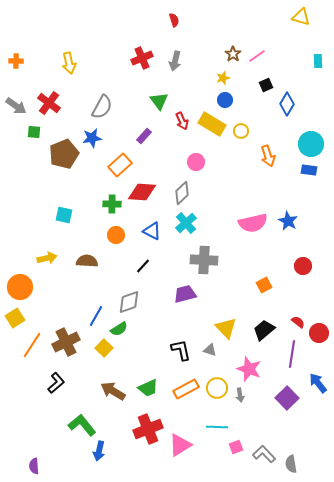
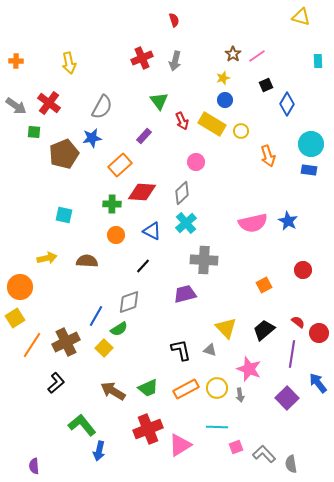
red circle at (303, 266): moved 4 px down
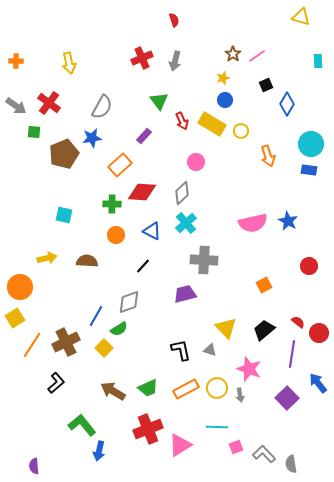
red circle at (303, 270): moved 6 px right, 4 px up
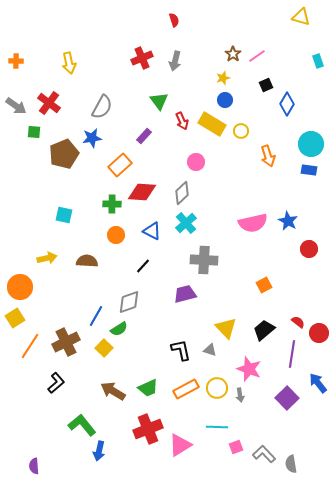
cyan rectangle at (318, 61): rotated 16 degrees counterclockwise
red circle at (309, 266): moved 17 px up
orange line at (32, 345): moved 2 px left, 1 px down
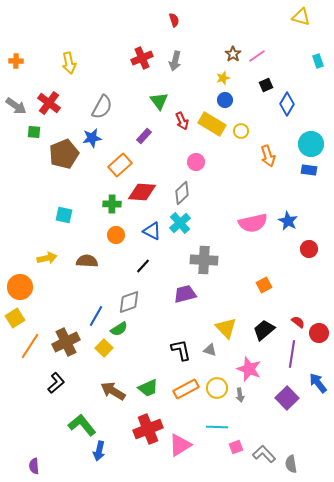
cyan cross at (186, 223): moved 6 px left
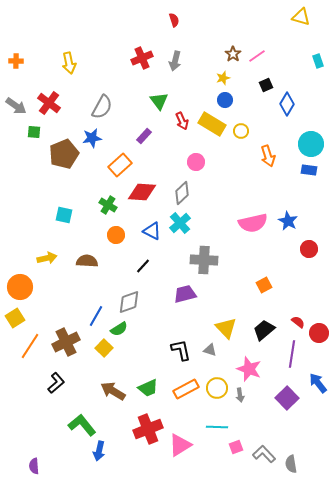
green cross at (112, 204): moved 4 px left, 1 px down; rotated 30 degrees clockwise
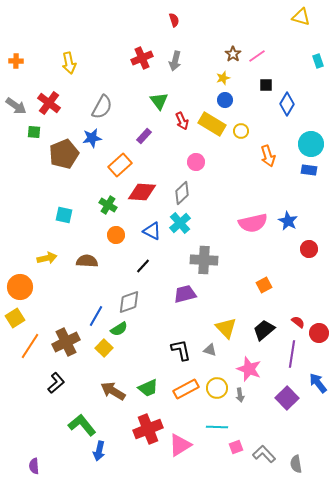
black square at (266, 85): rotated 24 degrees clockwise
gray semicircle at (291, 464): moved 5 px right
